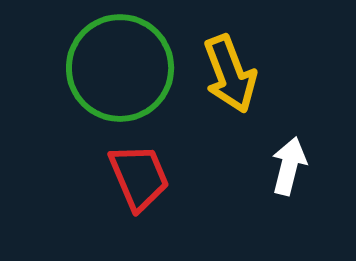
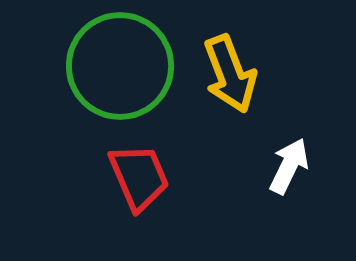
green circle: moved 2 px up
white arrow: rotated 12 degrees clockwise
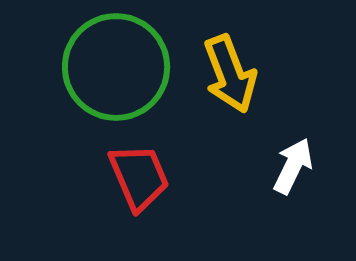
green circle: moved 4 px left, 1 px down
white arrow: moved 4 px right
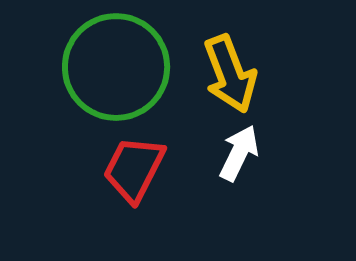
white arrow: moved 54 px left, 13 px up
red trapezoid: moved 5 px left, 8 px up; rotated 130 degrees counterclockwise
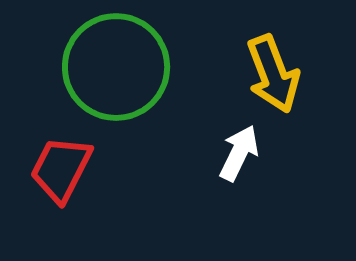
yellow arrow: moved 43 px right
red trapezoid: moved 73 px left
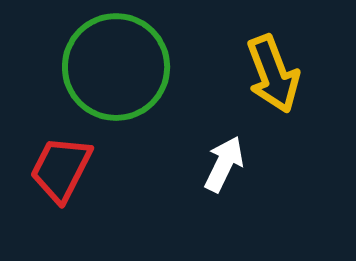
white arrow: moved 15 px left, 11 px down
